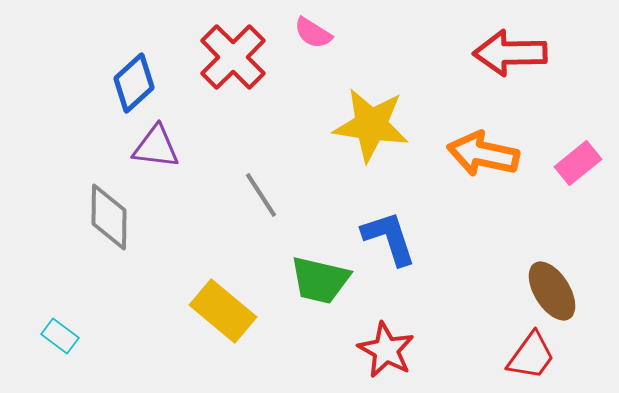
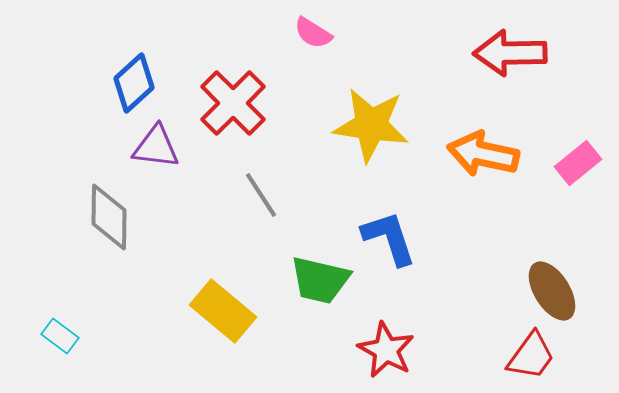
red cross: moved 46 px down
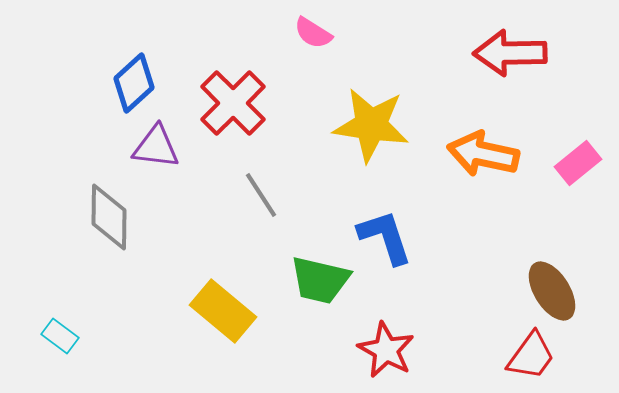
blue L-shape: moved 4 px left, 1 px up
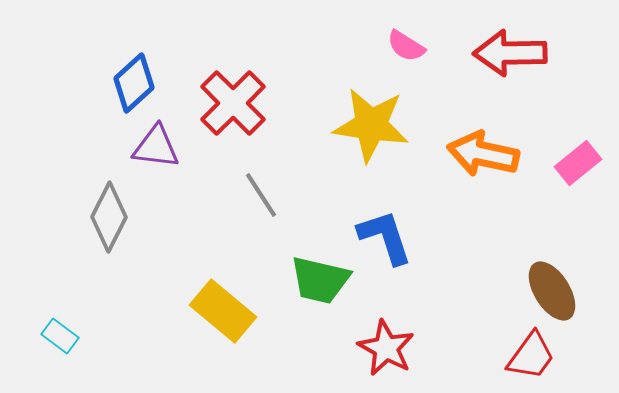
pink semicircle: moved 93 px right, 13 px down
gray diamond: rotated 26 degrees clockwise
red star: moved 2 px up
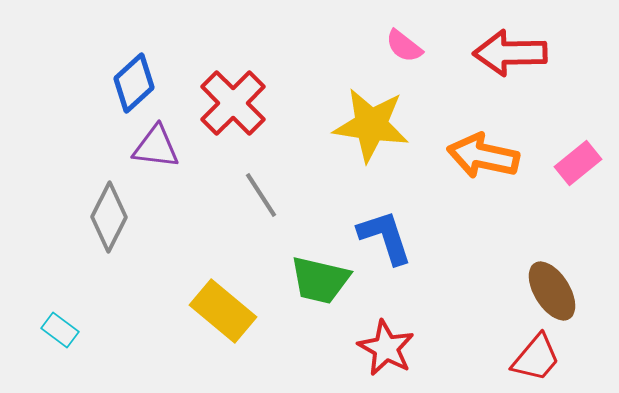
pink semicircle: moved 2 px left; rotated 6 degrees clockwise
orange arrow: moved 2 px down
cyan rectangle: moved 6 px up
red trapezoid: moved 5 px right, 2 px down; rotated 4 degrees clockwise
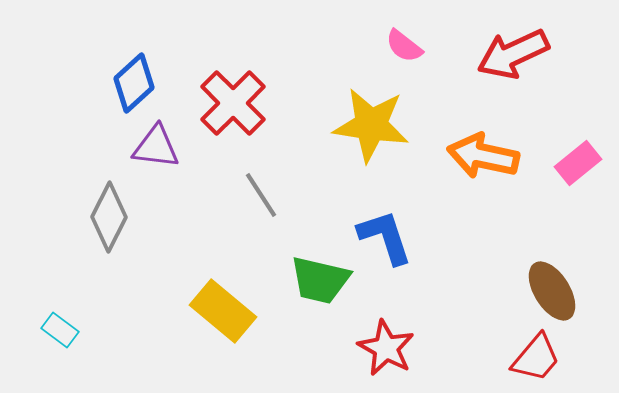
red arrow: moved 3 px right, 1 px down; rotated 24 degrees counterclockwise
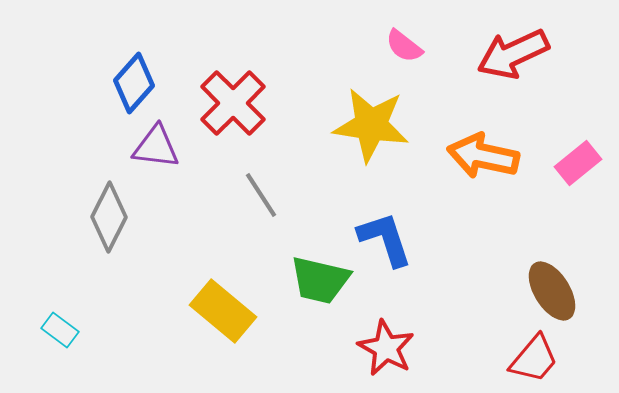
blue diamond: rotated 6 degrees counterclockwise
blue L-shape: moved 2 px down
red trapezoid: moved 2 px left, 1 px down
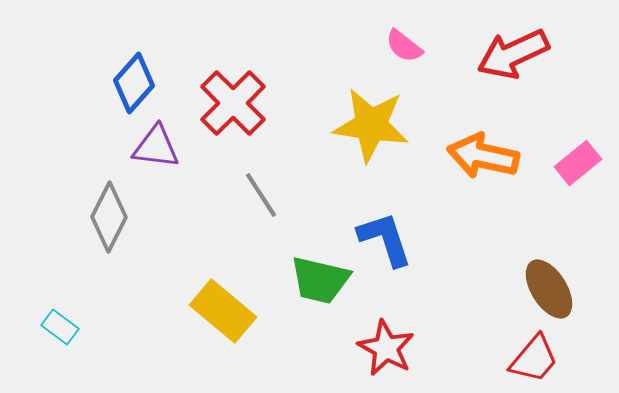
brown ellipse: moved 3 px left, 2 px up
cyan rectangle: moved 3 px up
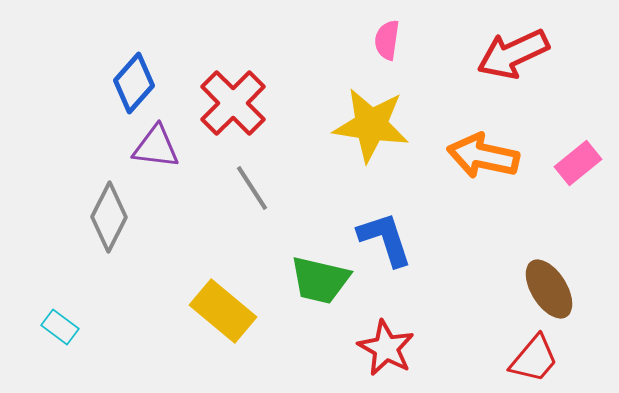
pink semicircle: moved 17 px left, 6 px up; rotated 60 degrees clockwise
gray line: moved 9 px left, 7 px up
